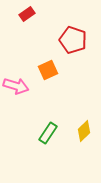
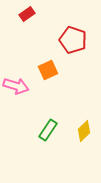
green rectangle: moved 3 px up
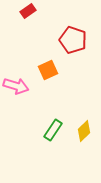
red rectangle: moved 1 px right, 3 px up
green rectangle: moved 5 px right
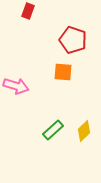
red rectangle: rotated 35 degrees counterclockwise
orange square: moved 15 px right, 2 px down; rotated 30 degrees clockwise
green rectangle: rotated 15 degrees clockwise
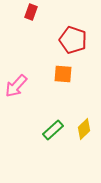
red rectangle: moved 3 px right, 1 px down
orange square: moved 2 px down
pink arrow: rotated 115 degrees clockwise
yellow diamond: moved 2 px up
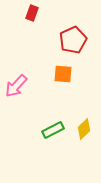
red rectangle: moved 1 px right, 1 px down
red pentagon: rotated 28 degrees clockwise
green rectangle: rotated 15 degrees clockwise
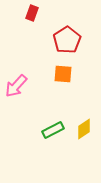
red pentagon: moved 6 px left; rotated 8 degrees counterclockwise
yellow diamond: rotated 10 degrees clockwise
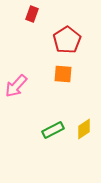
red rectangle: moved 1 px down
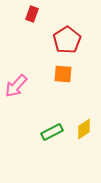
green rectangle: moved 1 px left, 2 px down
